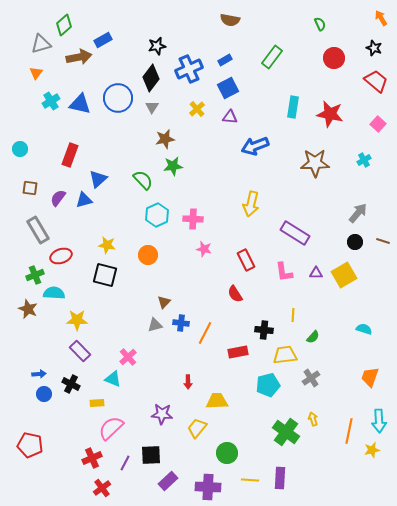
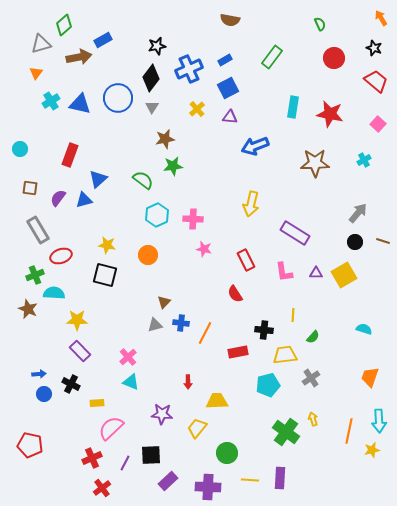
green semicircle at (143, 180): rotated 10 degrees counterclockwise
cyan triangle at (113, 379): moved 18 px right, 3 px down
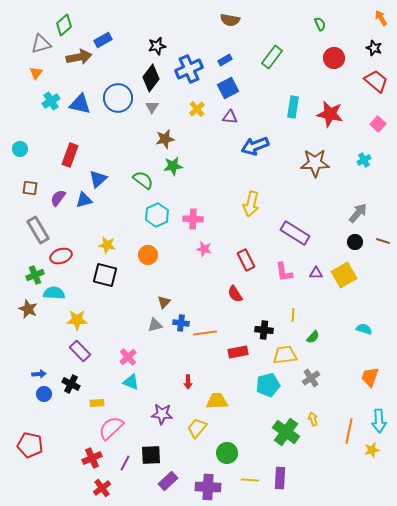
orange line at (205, 333): rotated 55 degrees clockwise
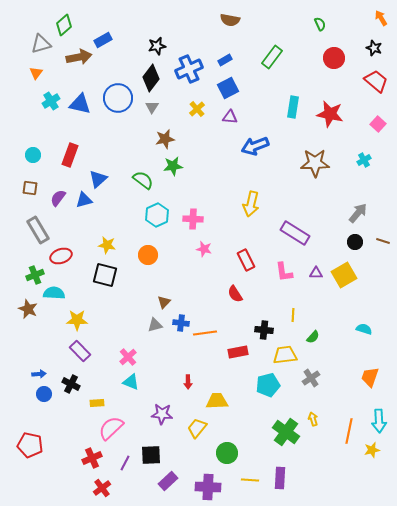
cyan circle at (20, 149): moved 13 px right, 6 px down
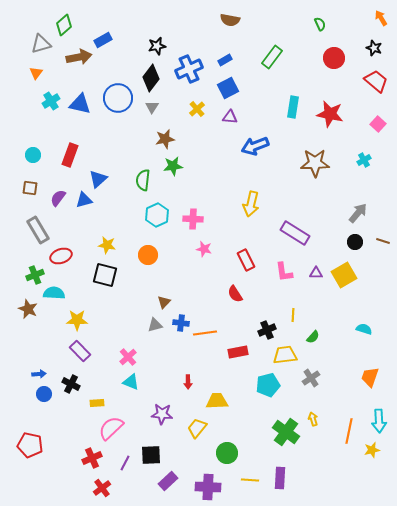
green semicircle at (143, 180): rotated 120 degrees counterclockwise
black cross at (264, 330): moved 3 px right; rotated 30 degrees counterclockwise
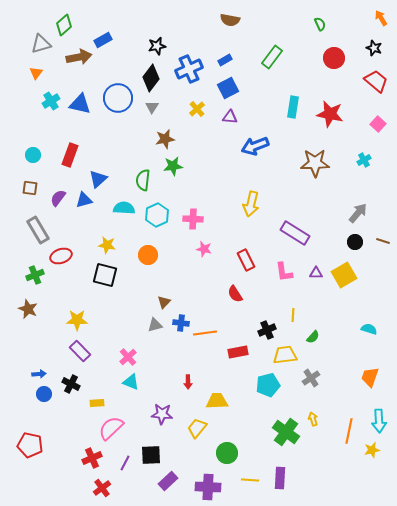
cyan semicircle at (54, 293): moved 70 px right, 85 px up
cyan semicircle at (364, 329): moved 5 px right
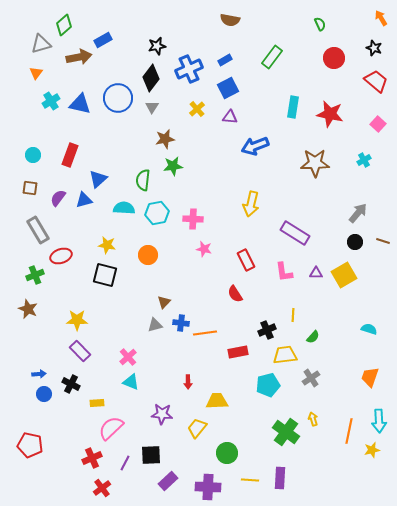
cyan hexagon at (157, 215): moved 2 px up; rotated 15 degrees clockwise
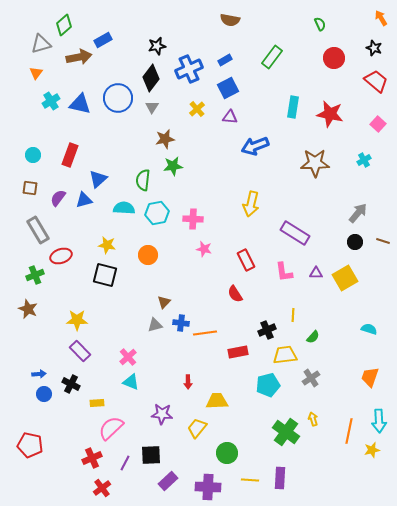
yellow square at (344, 275): moved 1 px right, 3 px down
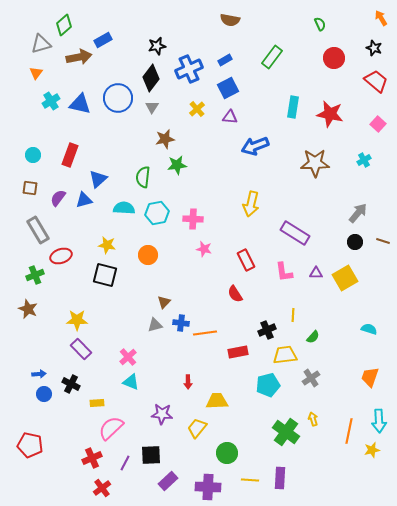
green star at (173, 166): moved 4 px right, 1 px up
green semicircle at (143, 180): moved 3 px up
purple rectangle at (80, 351): moved 1 px right, 2 px up
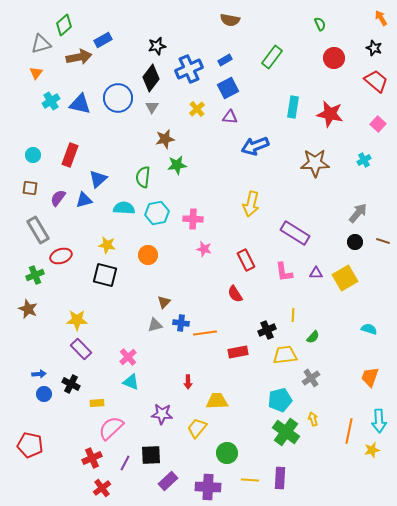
cyan pentagon at (268, 385): moved 12 px right, 15 px down
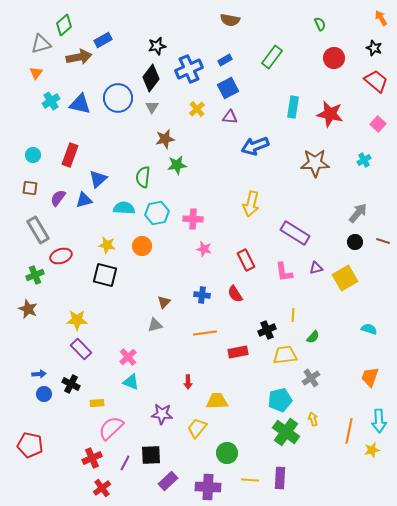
orange circle at (148, 255): moved 6 px left, 9 px up
purple triangle at (316, 273): moved 5 px up; rotated 16 degrees counterclockwise
blue cross at (181, 323): moved 21 px right, 28 px up
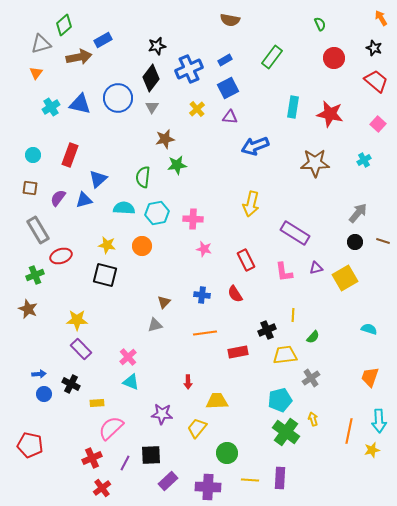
cyan cross at (51, 101): moved 6 px down
